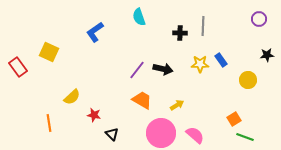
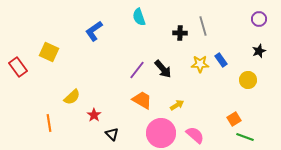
gray line: rotated 18 degrees counterclockwise
blue L-shape: moved 1 px left, 1 px up
black star: moved 8 px left, 4 px up; rotated 16 degrees counterclockwise
black arrow: rotated 36 degrees clockwise
red star: rotated 24 degrees clockwise
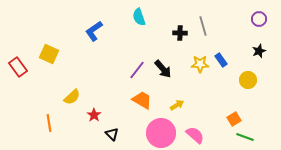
yellow square: moved 2 px down
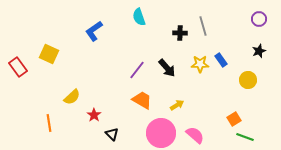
black arrow: moved 4 px right, 1 px up
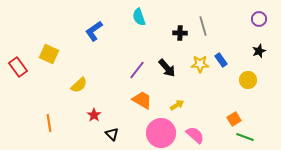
yellow semicircle: moved 7 px right, 12 px up
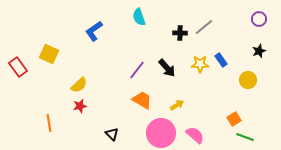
gray line: moved 1 px right, 1 px down; rotated 66 degrees clockwise
red star: moved 14 px left, 9 px up; rotated 24 degrees clockwise
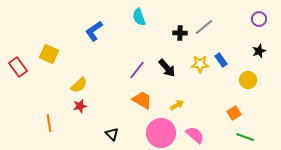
orange square: moved 6 px up
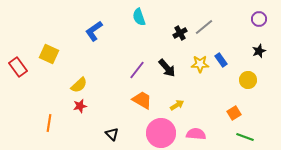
black cross: rotated 32 degrees counterclockwise
orange line: rotated 18 degrees clockwise
pink semicircle: moved 1 px right, 1 px up; rotated 36 degrees counterclockwise
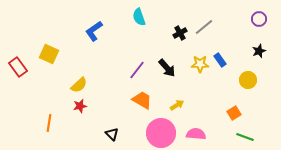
blue rectangle: moved 1 px left
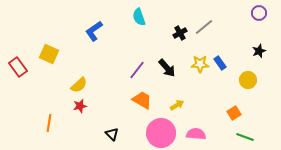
purple circle: moved 6 px up
blue rectangle: moved 3 px down
